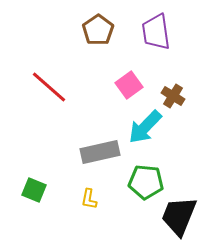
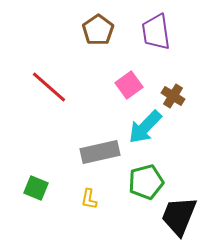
green pentagon: rotated 20 degrees counterclockwise
green square: moved 2 px right, 2 px up
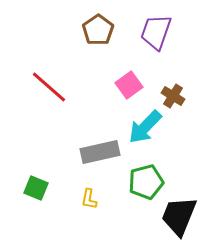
purple trapezoid: rotated 27 degrees clockwise
